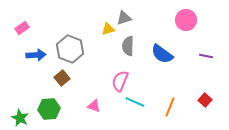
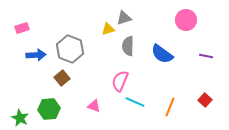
pink rectangle: rotated 16 degrees clockwise
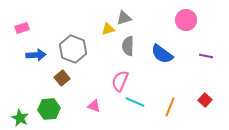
gray hexagon: moved 3 px right
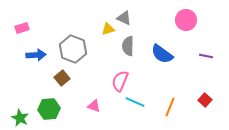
gray triangle: rotated 42 degrees clockwise
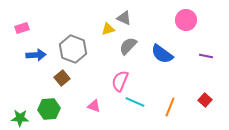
gray semicircle: rotated 42 degrees clockwise
green star: rotated 24 degrees counterclockwise
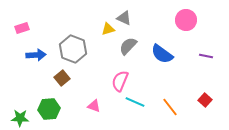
orange line: rotated 60 degrees counterclockwise
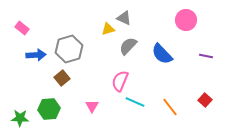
pink rectangle: rotated 56 degrees clockwise
gray hexagon: moved 4 px left; rotated 24 degrees clockwise
blue semicircle: rotated 10 degrees clockwise
pink triangle: moved 2 px left; rotated 40 degrees clockwise
